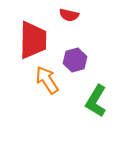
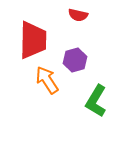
red semicircle: moved 9 px right
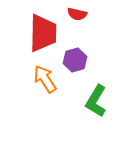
red semicircle: moved 1 px left, 1 px up
red trapezoid: moved 10 px right, 7 px up
orange arrow: moved 2 px left, 1 px up
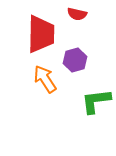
red trapezoid: moved 2 px left, 1 px down
green L-shape: rotated 52 degrees clockwise
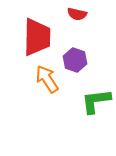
red trapezoid: moved 4 px left, 3 px down
purple hexagon: rotated 25 degrees counterclockwise
orange arrow: moved 2 px right
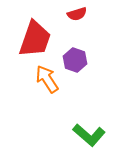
red semicircle: rotated 30 degrees counterclockwise
red trapezoid: moved 2 px left, 2 px down; rotated 18 degrees clockwise
green L-shape: moved 7 px left, 34 px down; rotated 132 degrees counterclockwise
